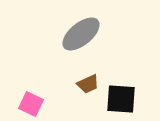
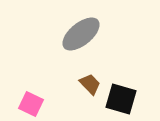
brown trapezoid: moved 2 px right; rotated 110 degrees counterclockwise
black square: rotated 12 degrees clockwise
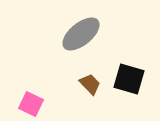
black square: moved 8 px right, 20 px up
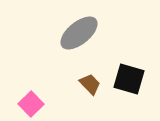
gray ellipse: moved 2 px left, 1 px up
pink square: rotated 20 degrees clockwise
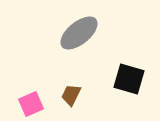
brown trapezoid: moved 19 px left, 11 px down; rotated 110 degrees counterclockwise
pink square: rotated 20 degrees clockwise
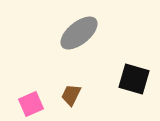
black square: moved 5 px right
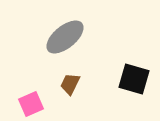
gray ellipse: moved 14 px left, 4 px down
brown trapezoid: moved 1 px left, 11 px up
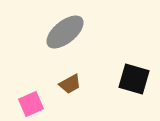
gray ellipse: moved 5 px up
brown trapezoid: rotated 145 degrees counterclockwise
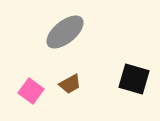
pink square: moved 13 px up; rotated 30 degrees counterclockwise
